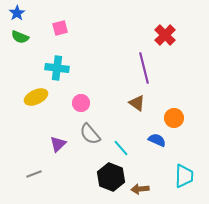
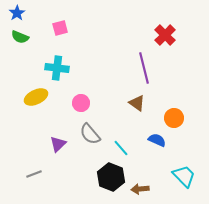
cyan trapezoid: rotated 45 degrees counterclockwise
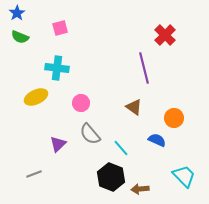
brown triangle: moved 3 px left, 4 px down
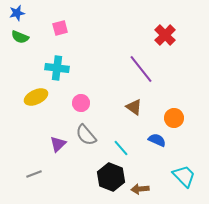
blue star: rotated 21 degrees clockwise
purple line: moved 3 px left, 1 px down; rotated 24 degrees counterclockwise
gray semicircle: moved 4 px left, 1 px down
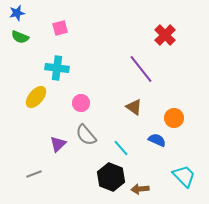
yellow ellipse: rotated 25 degrees counterclockwise
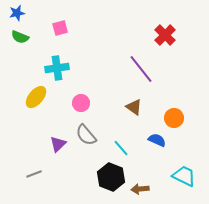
cyan cross: rotated 15 degrees counterclockwise
cyan trapezoid: rotated 20 degrees counterclockwise
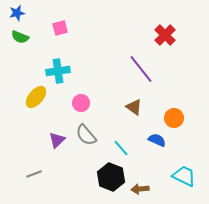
cyan cross: moved 1 px right, 3 px down
purple triangle: moved 1 px left, 4 px up
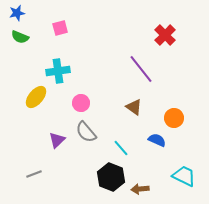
gray semicircle: moved 3 px up
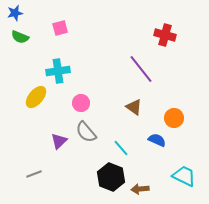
blue star: moved 2 px left
red cross: rotated 30 degrees counterclockwise
purple triangle: moved 2 px right, 1 px down
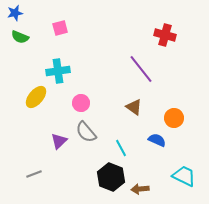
cyan line: rotated 12 degrees clockwise
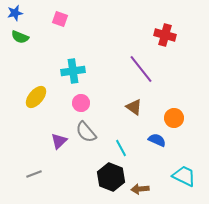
pink square: moved 9 px up; rotated 35 degrees clockwise
cyan cross: moved 15 px right
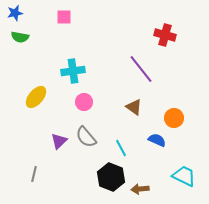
pink square: moved 4 px right, 2 px up; rotated 21 degrees counterclockwise
green semicircle: rotated 12 degrees counterclockwise
pink circle: moved 3 px right, 1 px up
gray semicircle: moved 5 px down
gray line: rotated 56 degrees counterclockwise
